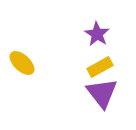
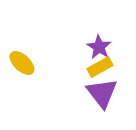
purple star: moved 2 px right, 13 px down
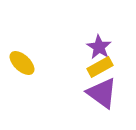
purple triangle: rotated 16 degrees counterclockwise
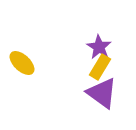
yellow rectangle: rotated 30 degrees counterclockwise
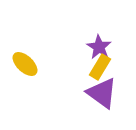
yellow ellipse: moved 3 px right, 1 px down
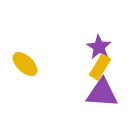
purple triangle: rotated 32 degrees counterclockwise
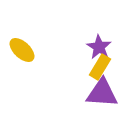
yellow ellipse: moved 3 px left, 14 px up
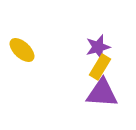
purple star: moved 1 px left; rotated 25 degrees clockwise
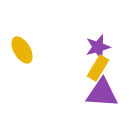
yellow ellipse: rotated 16 degrees clockwise
yellow rectangle: moved 2 px left, 1 px down
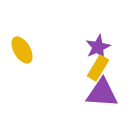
purple star: rotated 10 degrees counterclockwise
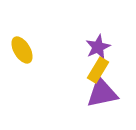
yellow rectangle: moved 2 px down
purple triangle: rotated 16 degrees counterclockwise
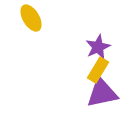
yellow ellipse: moved 9 px right, 32 px up
